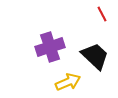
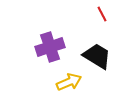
black trapezoid: moved 2 px right; rotated 12 degrees counterclockwise
yellow arrow: moved 1 px right
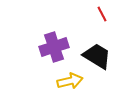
purple cross: moved 4 px right
yellow arrow: moved 1 px right, 1 px up; rotated 10 degrees clockwise
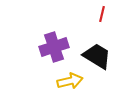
red line: rotated 42 degrees clockwise
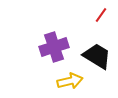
red line: moved 1 px left, 1 px down; rotated 21 degrees clockwise
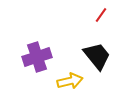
purple cross: moved 17 px left, 10 px down
black trapezoid: rotated 20 degrees clockwise
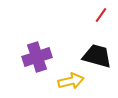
black trapezoid: rotated 36 degrees counterclockwise
yellow arrow: moved 1 px right
